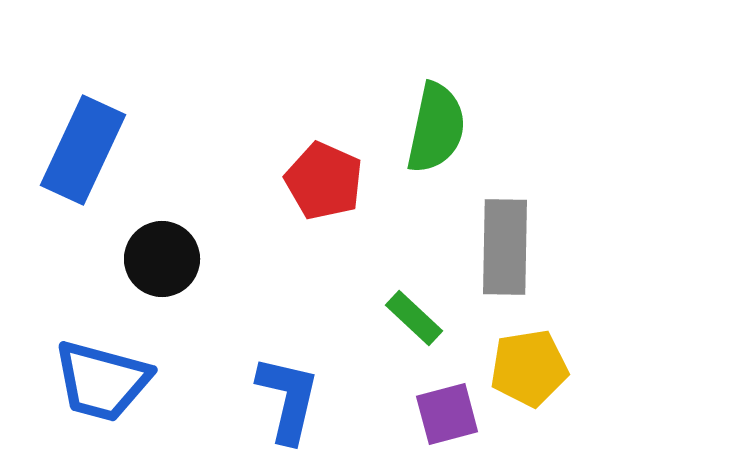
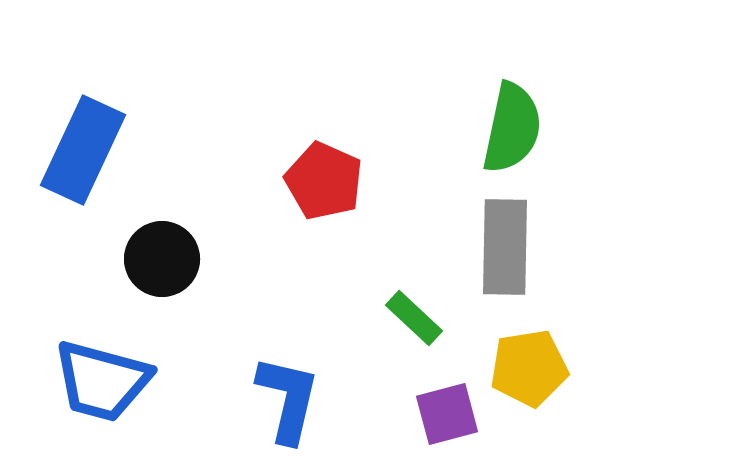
green semicircle: moved 76 px right
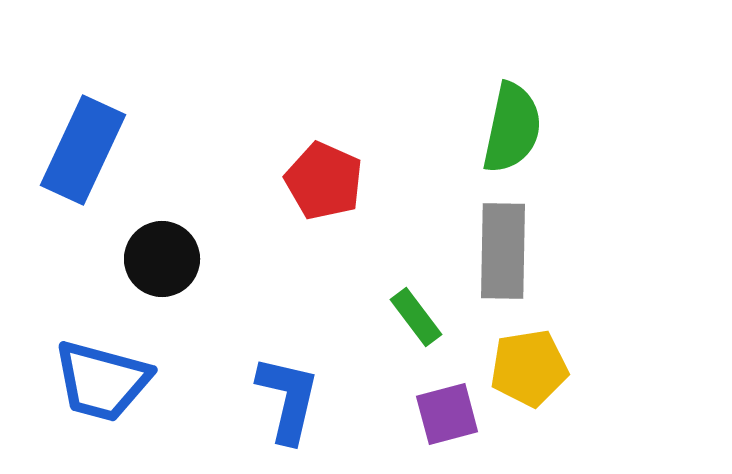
gray rectangle: moved 2 px left, 4 px down
green rectangle: moved 2 px right, 1 px up; rotated 10 degrees clockwise
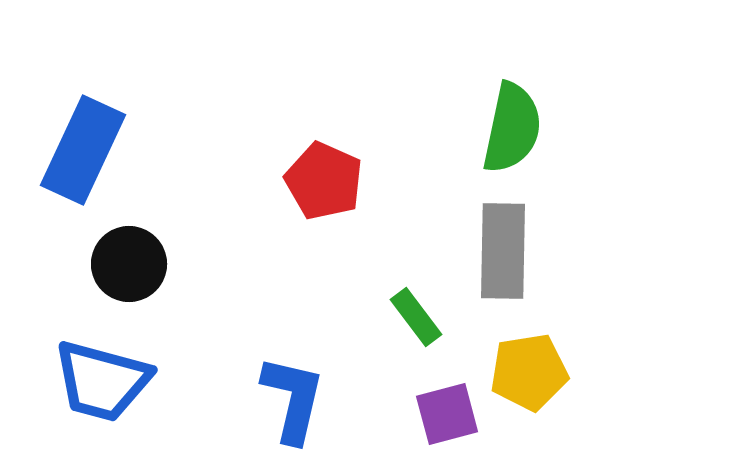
black circle: moved 33 px left, 5 px down
yellow pentagon: moved 4 px down
blue L-shape: moved 5 px right
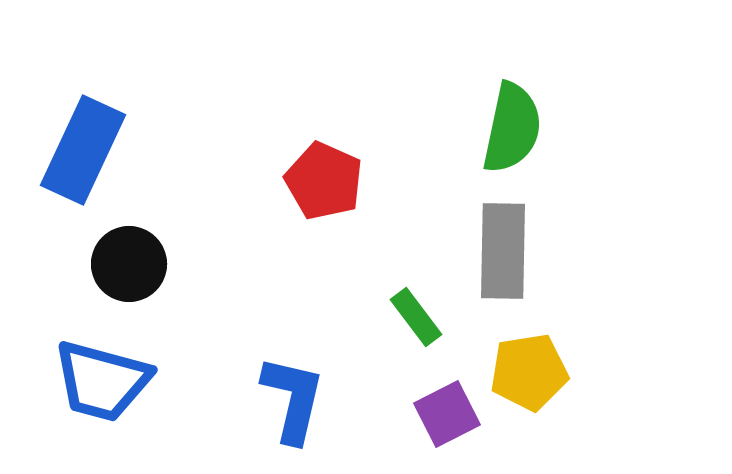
purple square: rotated 12 degrees counterclockwise
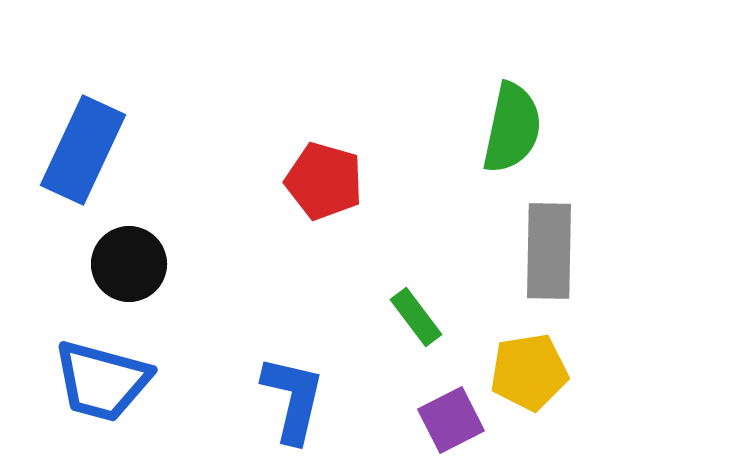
red pentagon: rotated 8 degrees counterclockwise
gray rectangle: moved 46 px right
purple square: moved 4 px right, 6 px down
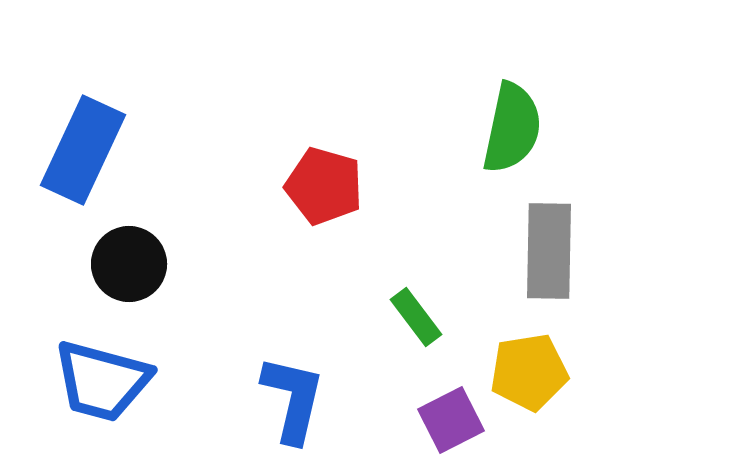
red pentagon: moved 5 px down
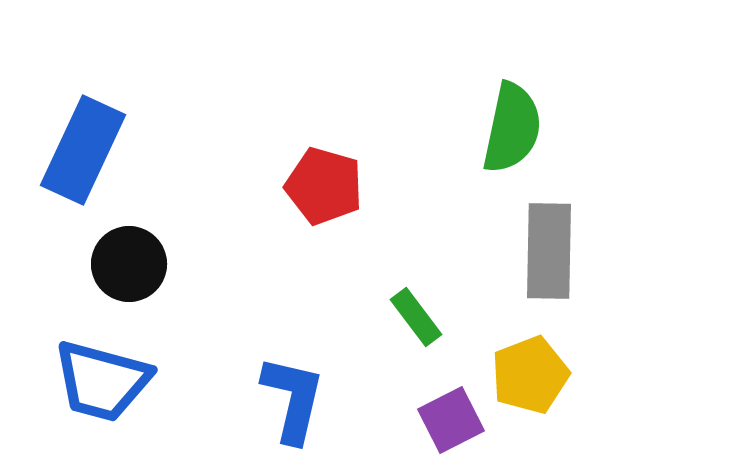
yellow pentagon: moved 1 px right, 3 px down; rotated 12 degrees counterclockwise
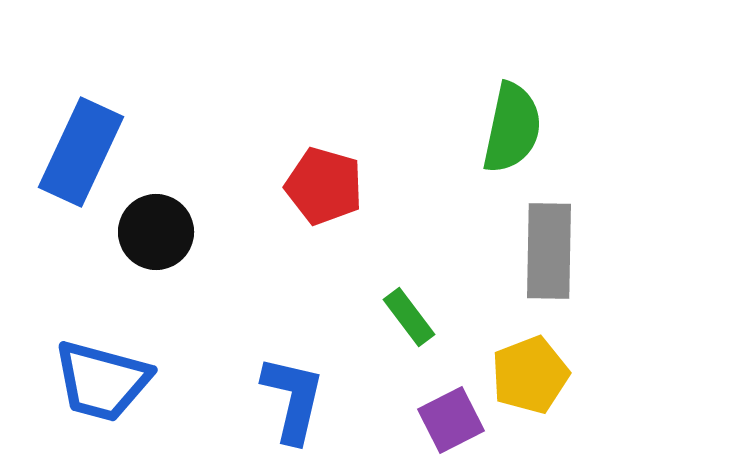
blue rectangle: moved 2 px left, 2 px down
black circle: moved 27 px right, 32 px up
green rectangle: moved 7 px left
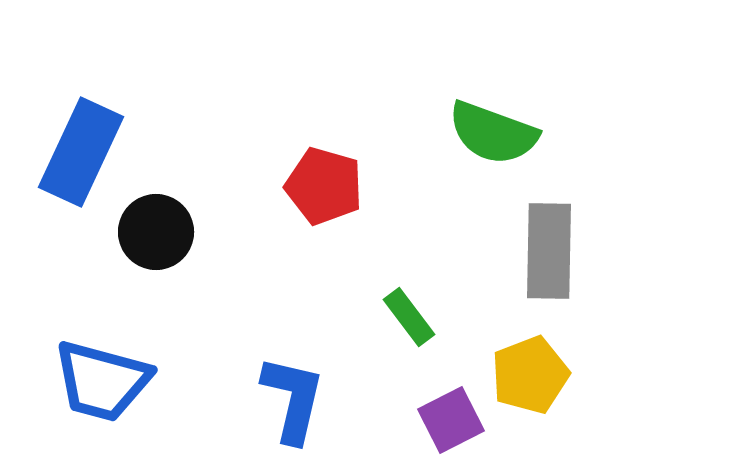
green semicircle: moved 19 px left, 5 px down; rotated 98 degrees clockwise
